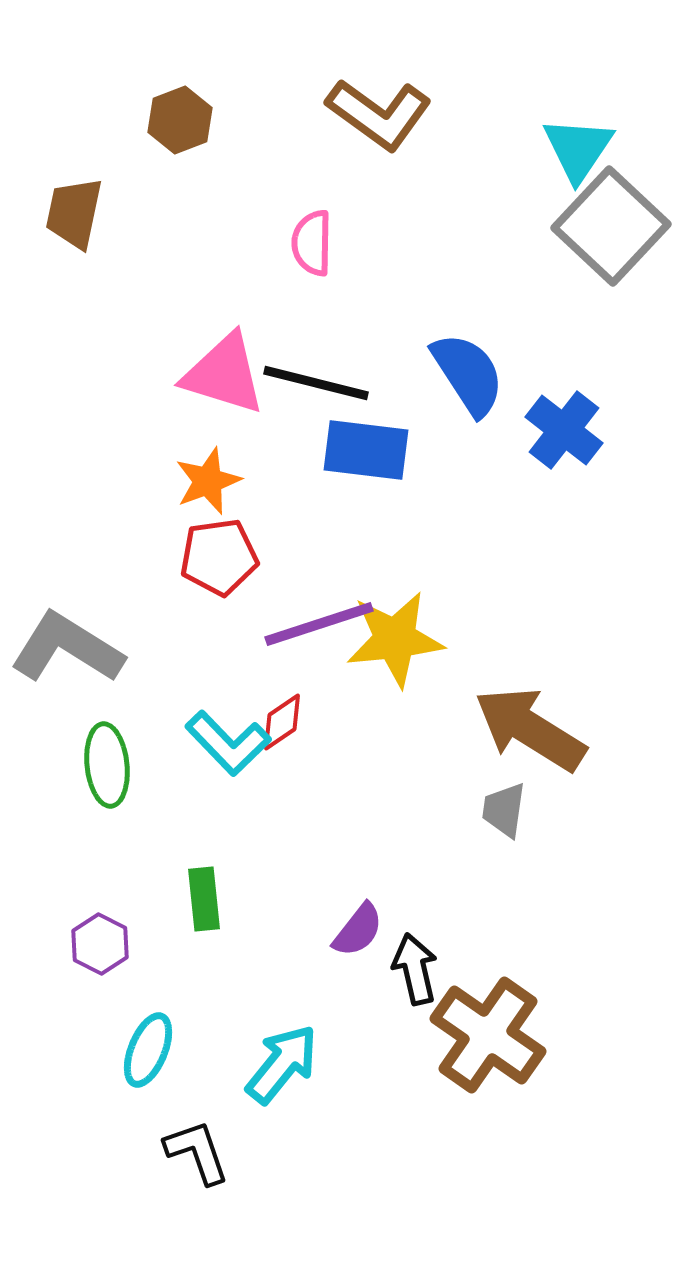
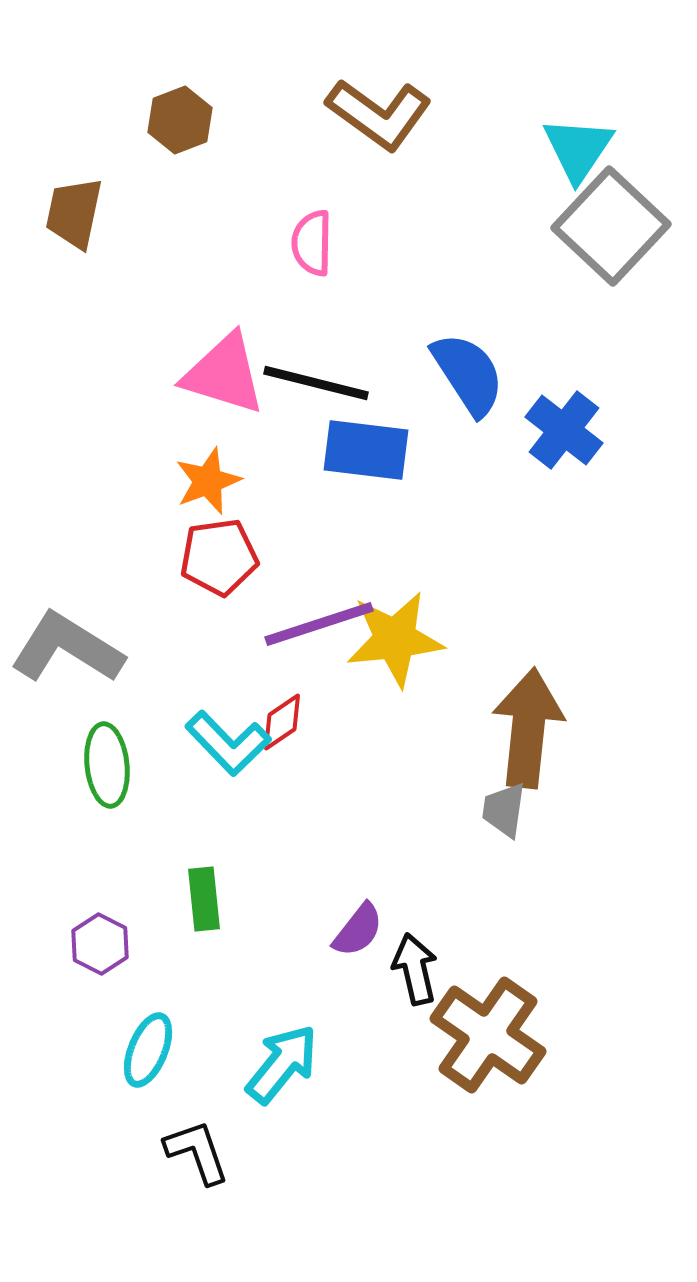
brown arrow: moved 2 px left, 1 px up; rotated 64 degrees clockwise
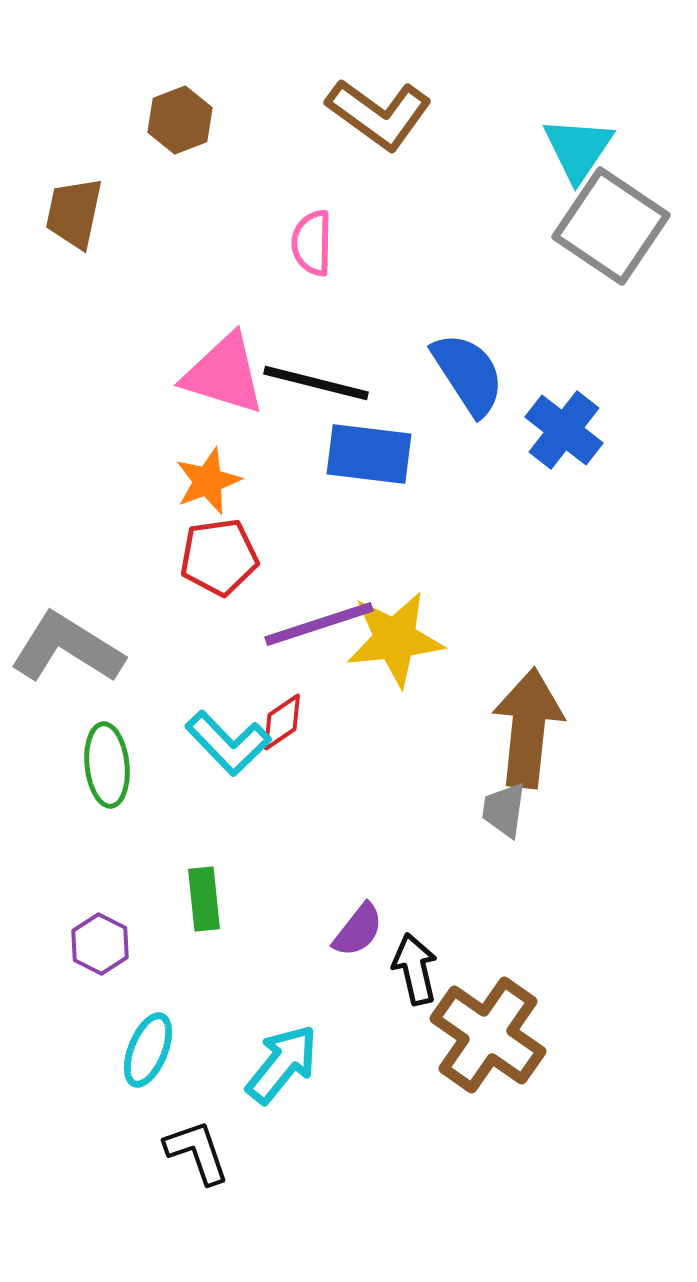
gray square: rotated 9 degrees counterclockwise
blue rectangle: moved 3 px right, 4 px down
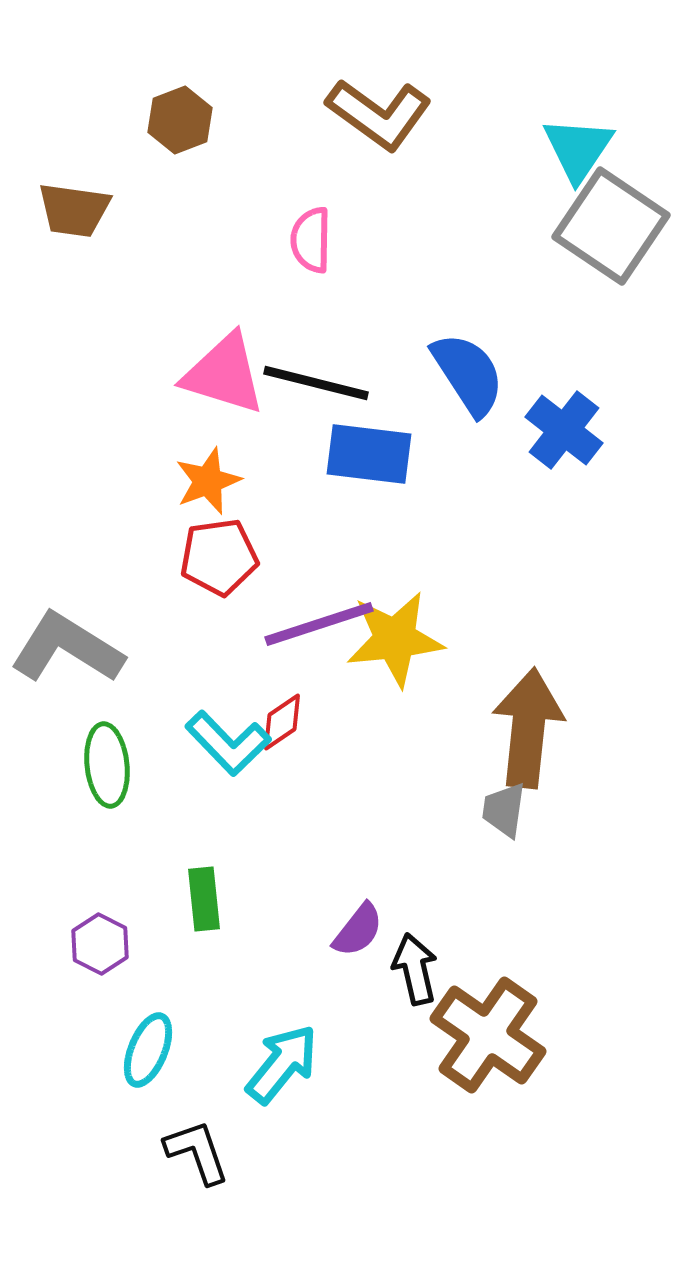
brown trapezoid: moved 3 px up; rotated 94 degrees counterclockwise
pink semicircle: moved 1 px left, 3 px up
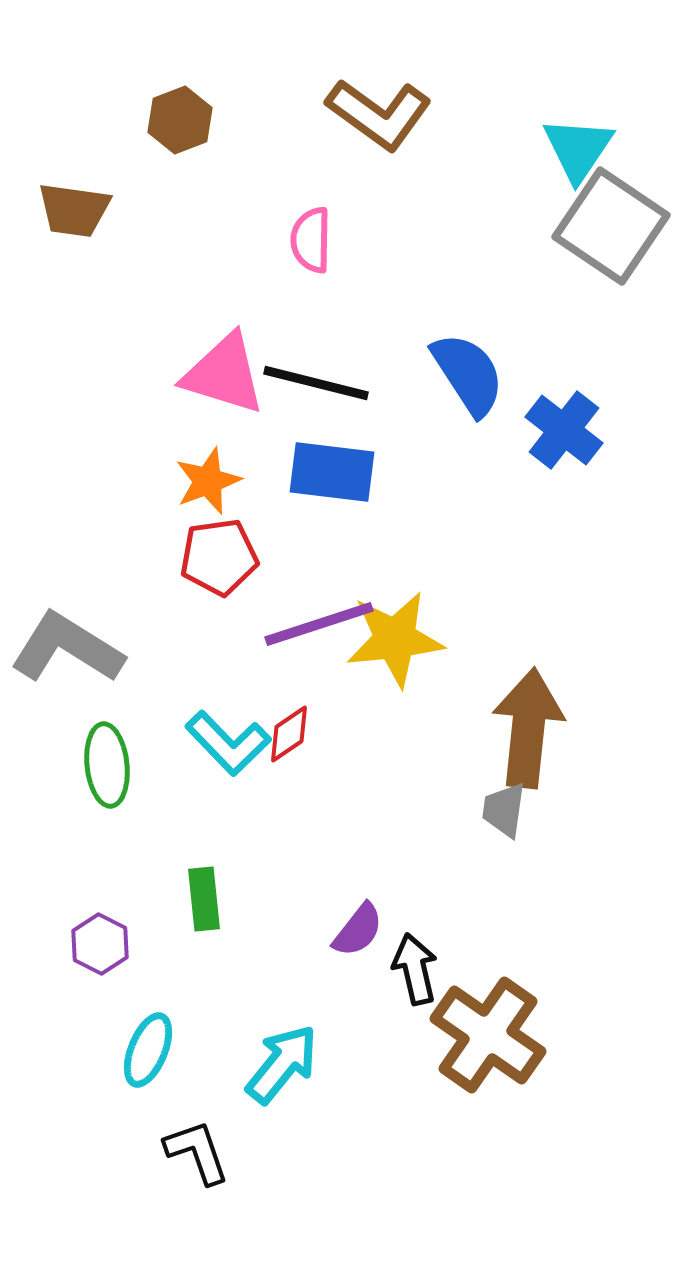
blue rectangle: moved 37 px left, 18 px down
red diamond: moved 7 px right, 12 px down
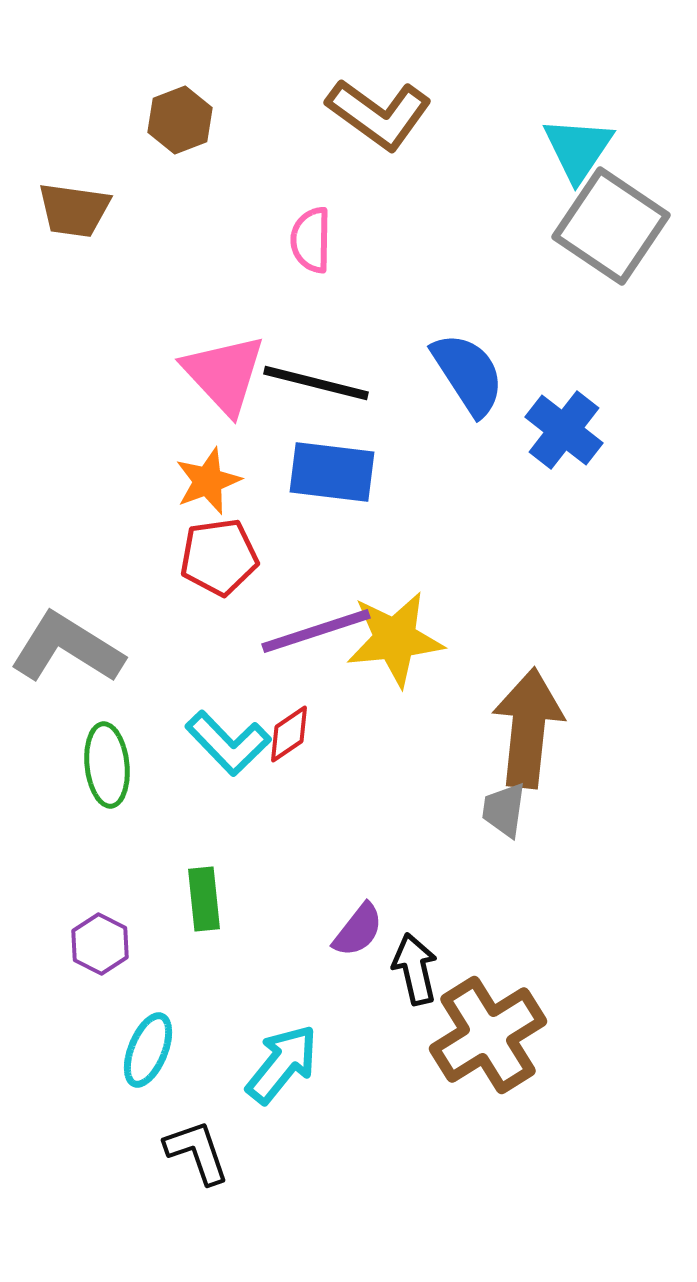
pink triangle: rotated 30 degrees clockwise
purple line: moved 3 px left, 7 px down
brown cross: rotated 23 degrees clockwise
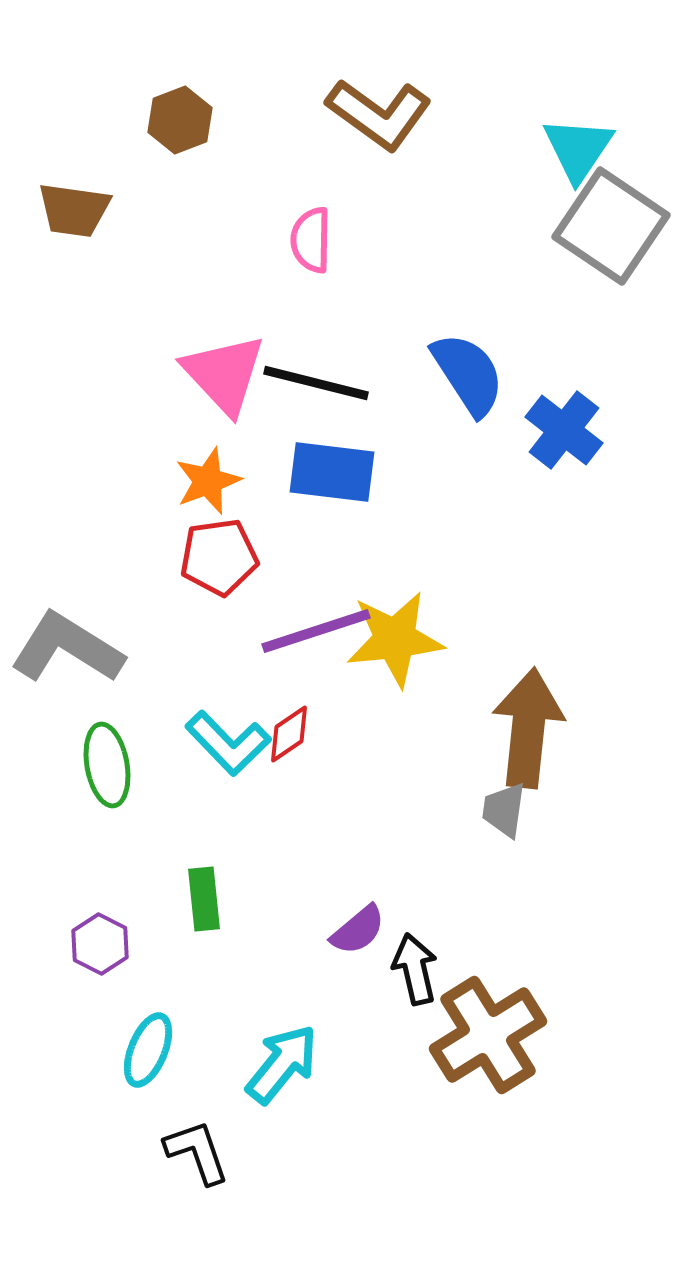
green ellipse: rotated 4 degrees counterclockwise
purple semicircle: rotated 12 degrees clockwise
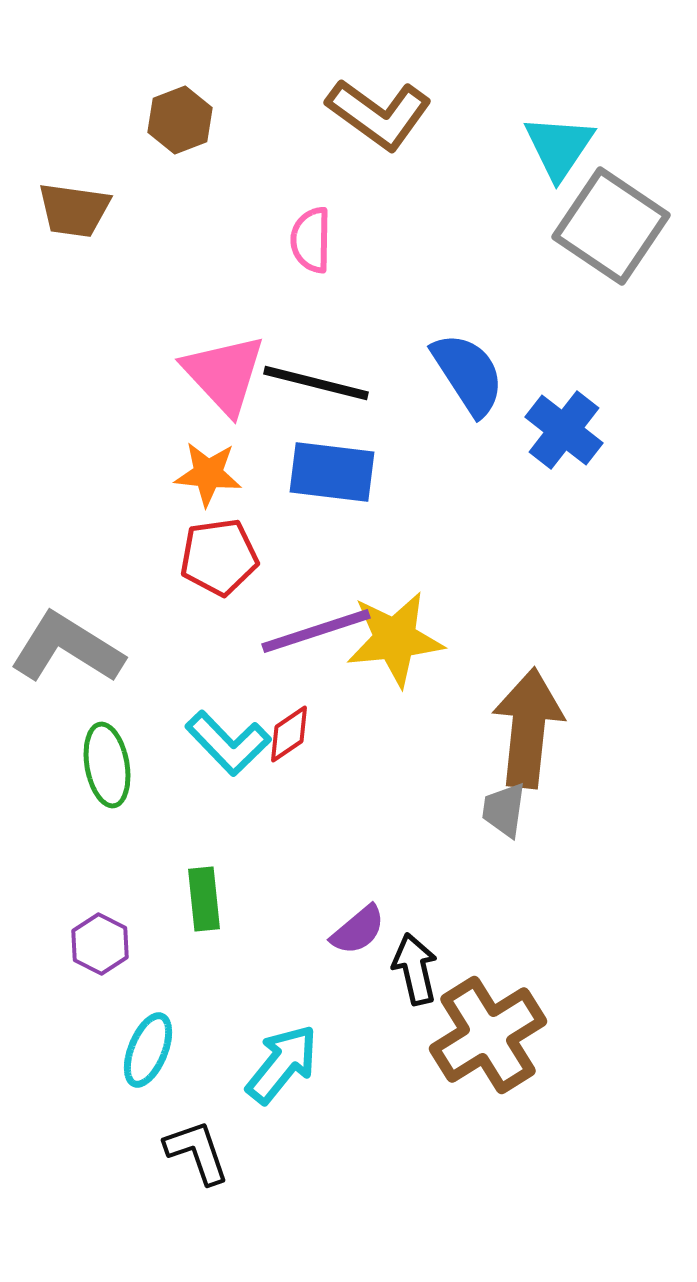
cyan triangle: moved 19 px left, 2 px up
orange star: moved 7 px up; rotated 26 degrees clockwise
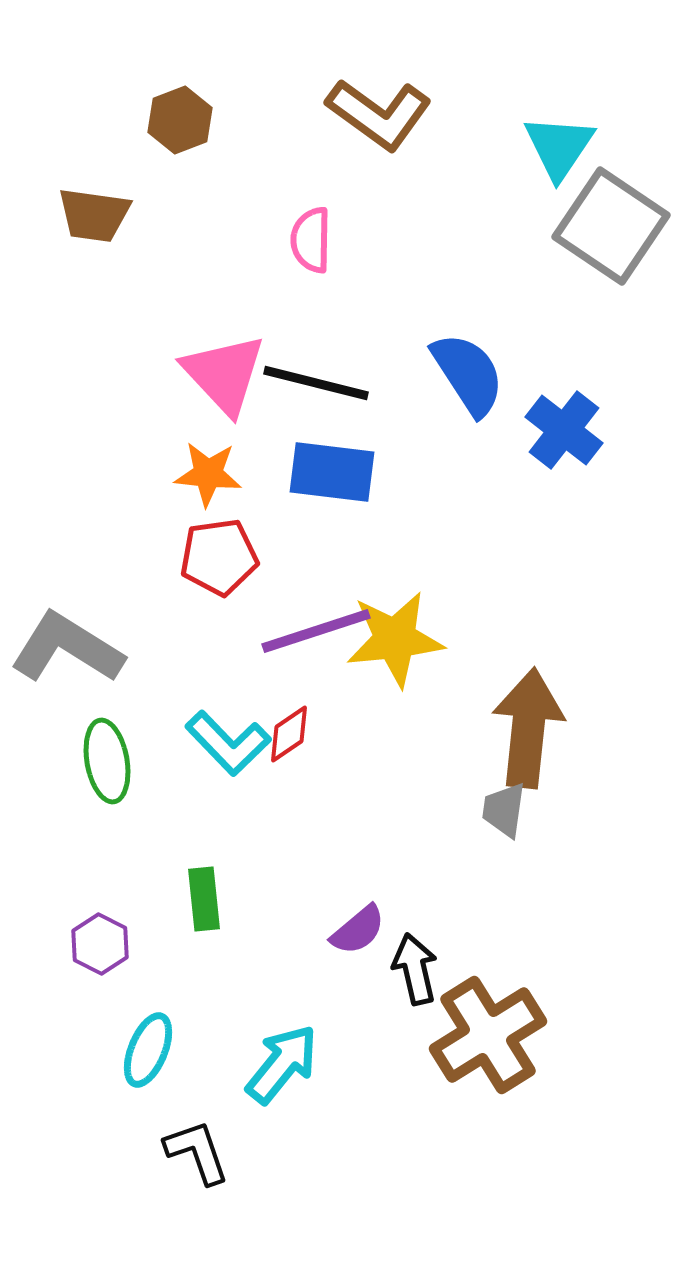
brown trapezoid: moved 20 px right, 5 px down
green ellipse: moved 4 px up
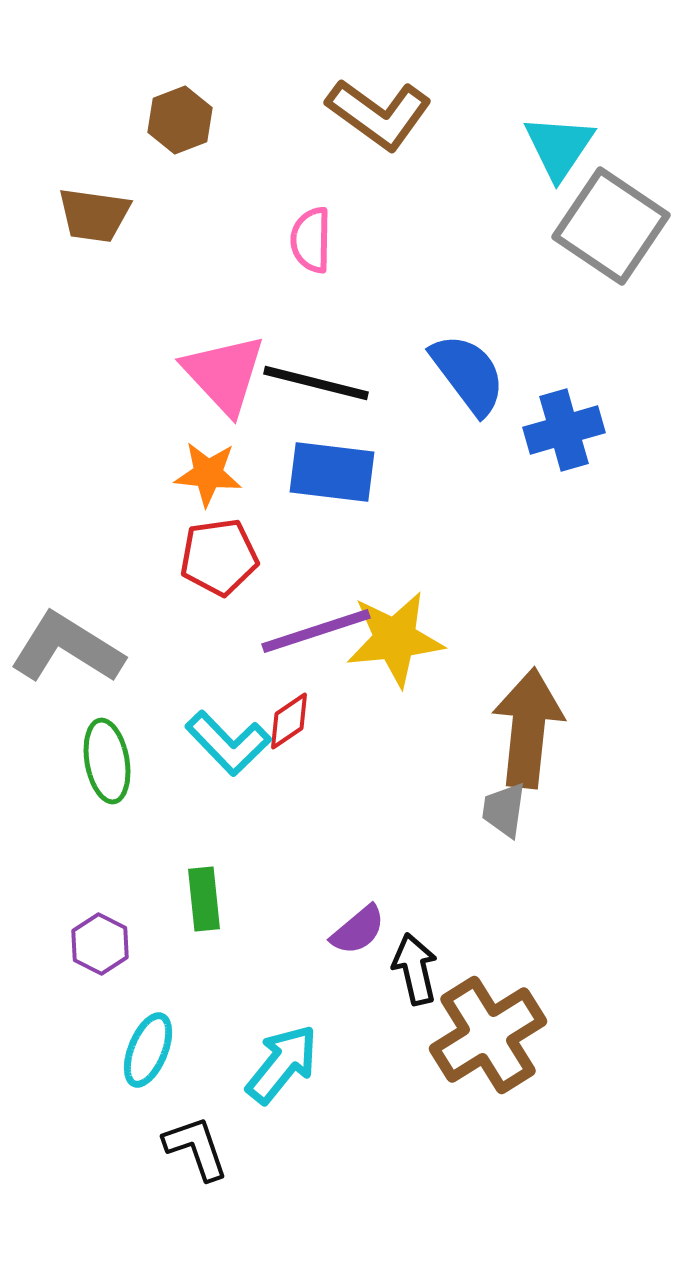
blue semicircle: rotated 4 degrees counterclockwise
blue cross: rotated 36 degrees clockwise
red diamond: moved 13 px up
black L-shape: moved 1 px left, 4 px up
